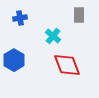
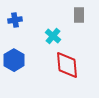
blue cross: moved 5 px left, 2 px down
red diamond: rotated 16 degrees clockwise
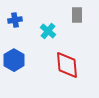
gray rectangle: moved 2 px left
cyan cross: moved 5 px left, 5 px up
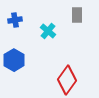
red diamond: moved 15 px down; rotated 40 degrees clockwise
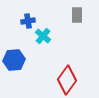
blue cross: moved 13 px right, 1 px down
cyan cross: moved 5 px left, 5 px down
blue hexagon: rotated 25 degrees clockwise
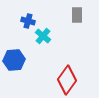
blue cross: rotated 24 degrees clockwise
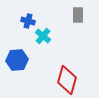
gray rectangle: moved 1 px right
blue hexagon: moved 3 px right
red diamond: rotated 20 degrees counterclockwise
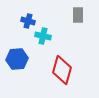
cyan cross: rotated 28 degrees counterclockwise
blue hexagon: moved 1 px up
red diamond: moved 5 px left, 10 px up
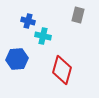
gray rectangle: rotated 14 degrees clockwise
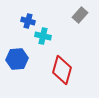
gray rectangle: moved 2 px right; rotated 28 degrees clockwise
